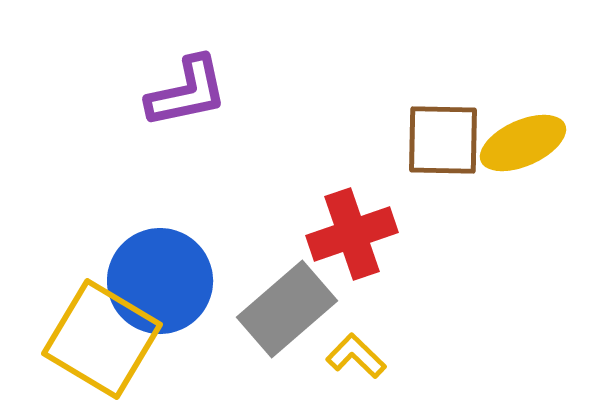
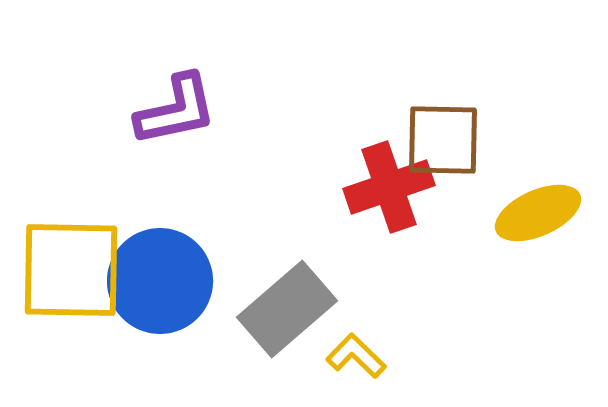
purple L-shape: moved 11 px left, 18 px down
yellow ellipse: moved 15 px right, 70 px down
red cross: moved 37 px right, 47 px up
yellow square: moved 31 px left, 69 px up; rotated 30 degrees counterclockwise
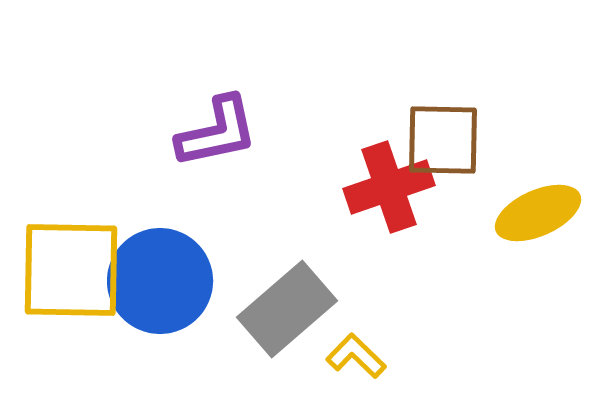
purple L-shape: moved 41 px right, 22 px down
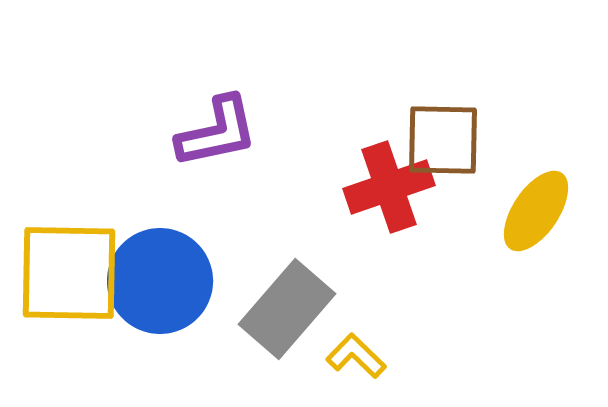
yellow ellipse: moved 2 px left, 2 px up; rotated 32 degrees counterclockwise
yellow square: moved 2 px left, 3 px down
gray rectangle: rotated 8 degrees counterclockwise
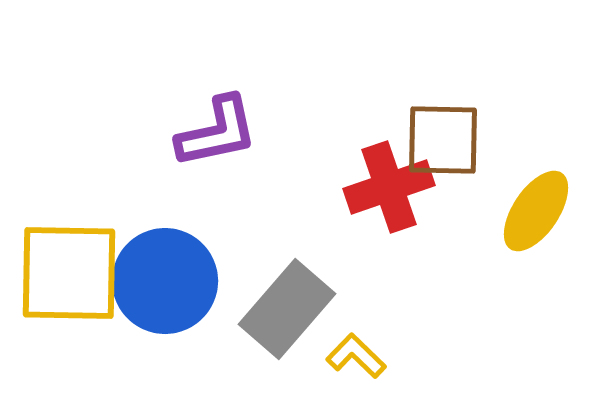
blue circle: moved 5 px right
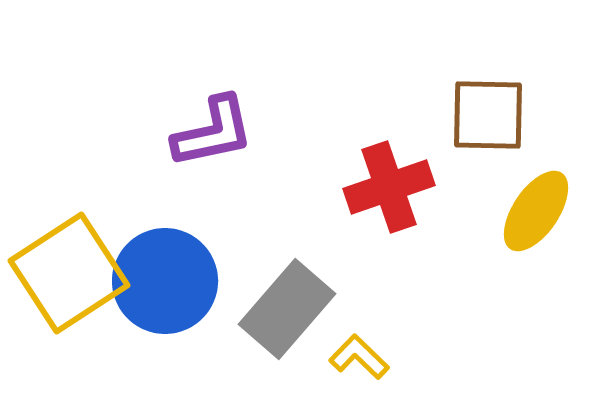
purple L-shape: moved 4 px left
brown square: moved 45 px right, 25 px up
yellow square: rotated 34 degrees counterclockwise
yellow L-shape: moved 3 px right, 1 px down
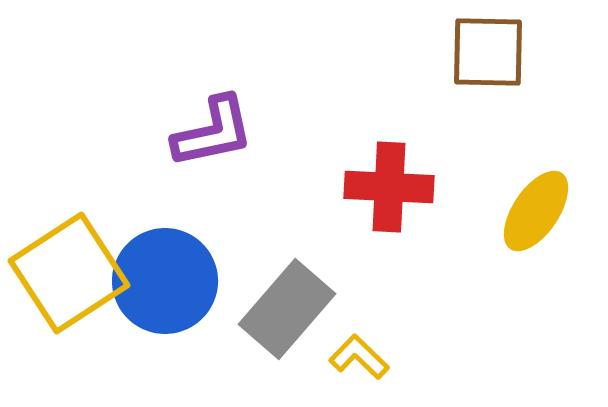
brown square: moved 63 px up
red cross: rotated 22 degrees clockwise
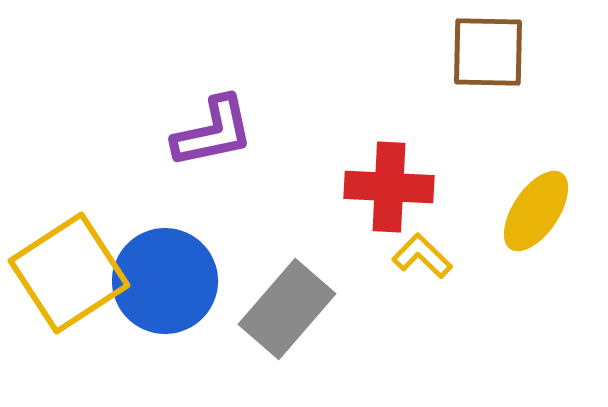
yellow L-shape: moved 63 px right, 101 px up
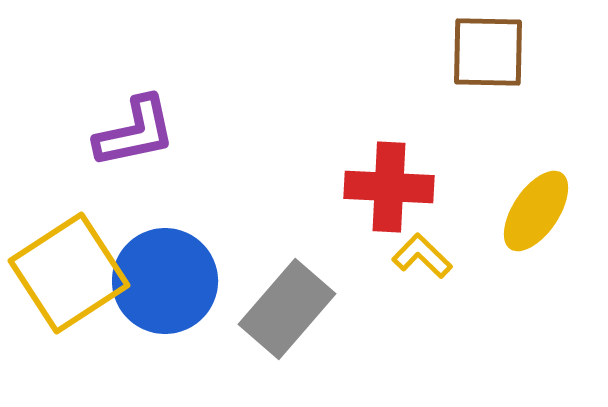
purple L-shape: moved 78 px left
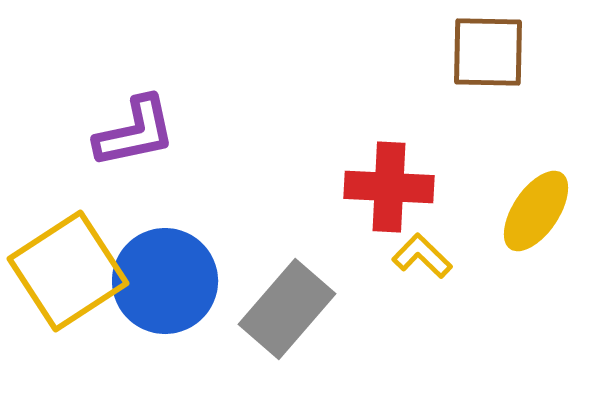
yellow square: moved 1 px left, 2 px up
